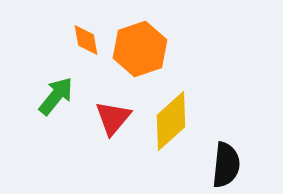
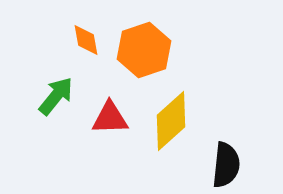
orange hexagon: moved 4 px right, 1 px down
red triangle: moved 3 px left; rotated 48 degrees clockwise
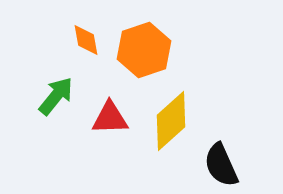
black semicircle: moved 5 px left; rotated 150 degrees clockwise
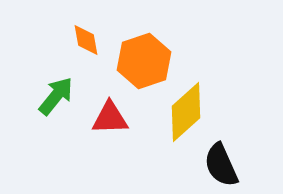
orange hexagon: moved 11 px down
yellow diamond: moved 15 px right, 9 px up
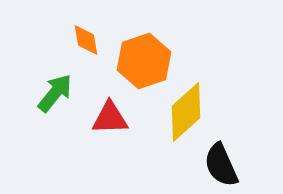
green arrow: moved 1 px left, 3 px up
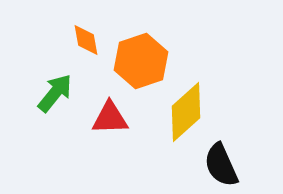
orange hexagon: moved 3 px left
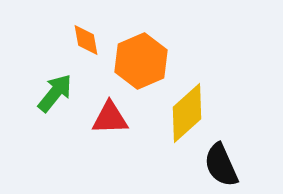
orange hexagon: rotated 4 degrees counterclockwise
yellow diamond: moved 1 px right, 1 px down
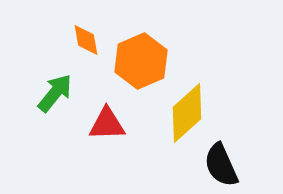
red triangle: moved 3 px left, 6 px down
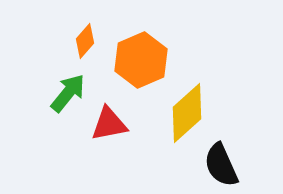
orange diamond: moved 1 px left, 1 px down; rotated 52 degrees clockwise
orange hexagon: moved 1 px up
green arrow: moved 13 px right
red triangle: moved 2 px right; rotated 9 degrees counterclockwise
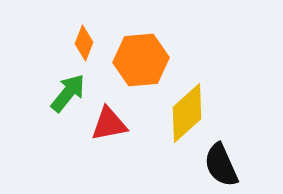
orange diamond: moved 1 px left, 2 px down; rotated 20 degrees counterclockwise
orange hexagon: rotated 18 degrees clockwise
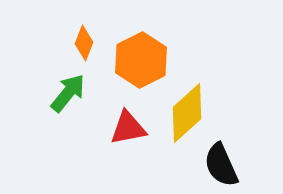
orange hexagon: rotated 22 degrees counterclockwise
red triangle: moved 19 px right, 4 px down
